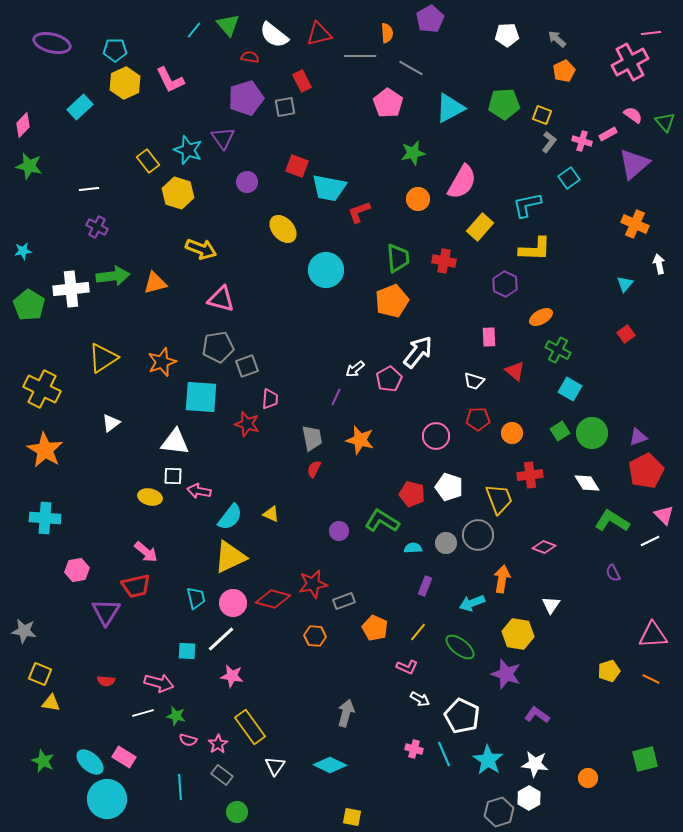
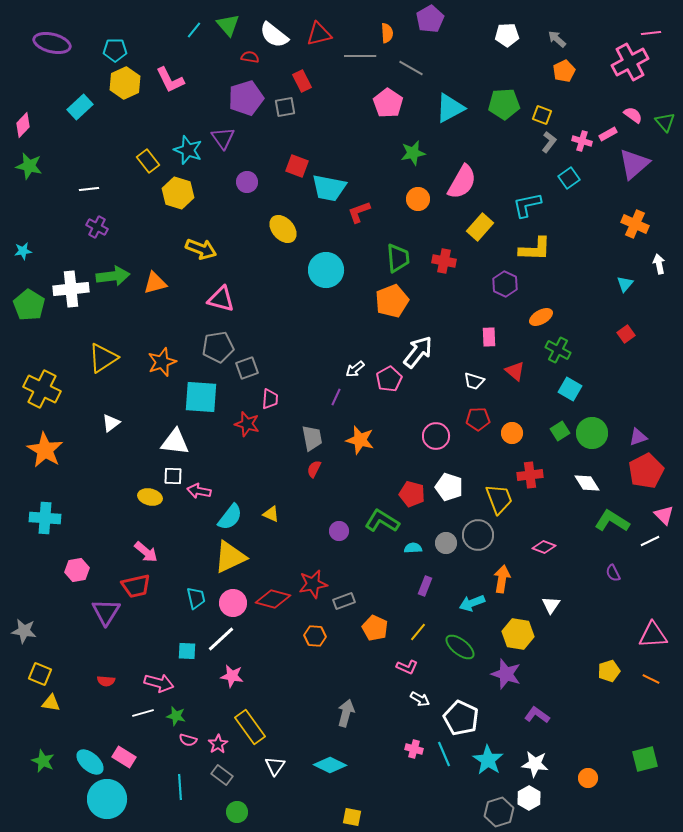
gray square at (247, 366): moved 2 px down
white pentagon at (462, 716): moved 1 px left, 2 px down
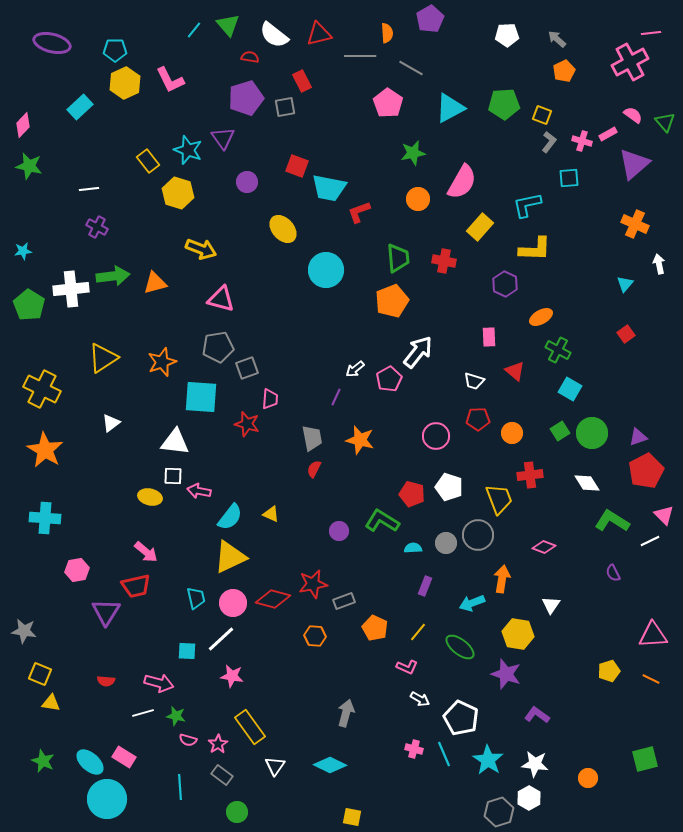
cyan square at (569, 178): rotated 30 degrees clockwise
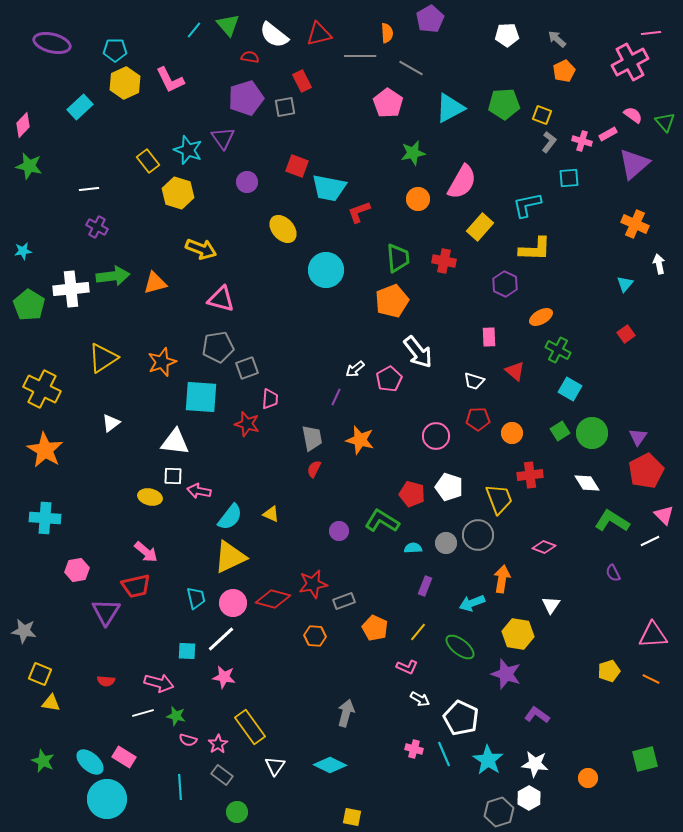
white arrow at (418, 352): rotated 104 degrees clockwise
purple triangle at (638, 437): rotated 36 degrees counterclockwise
pink star at (232, 676): moved 8 px left, 1 px down
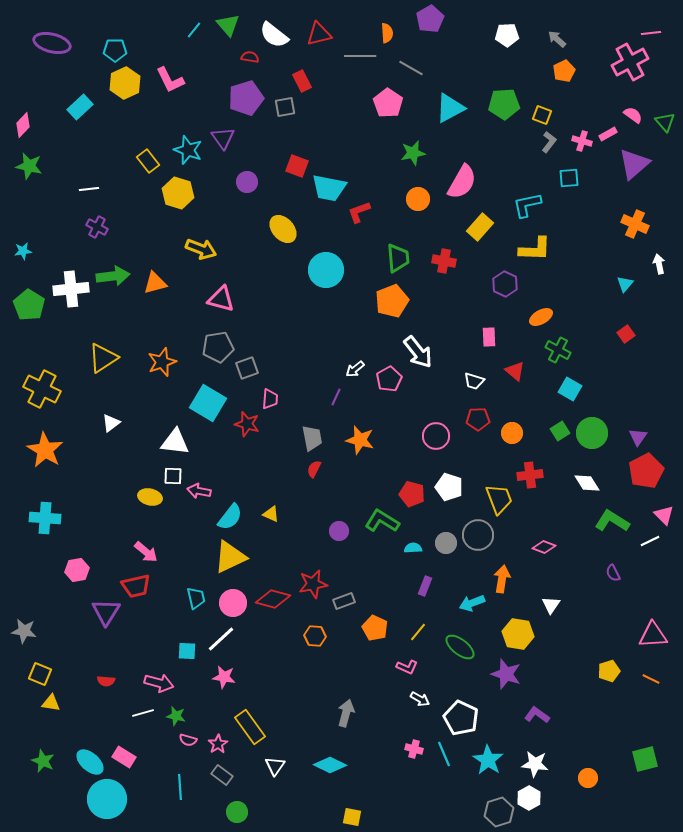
cyan square at (201, 397): moved 7 px right, 6 px down; rotated 27 degrees clockwise
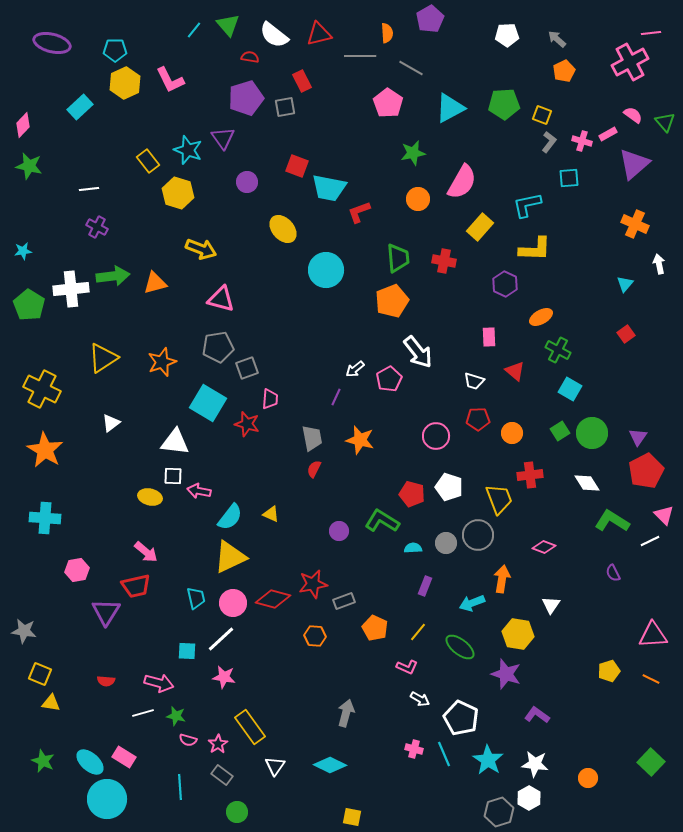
green square at (645, 759): moved 6 px right, 3 px down; rotated 32 degrees counterclockwise
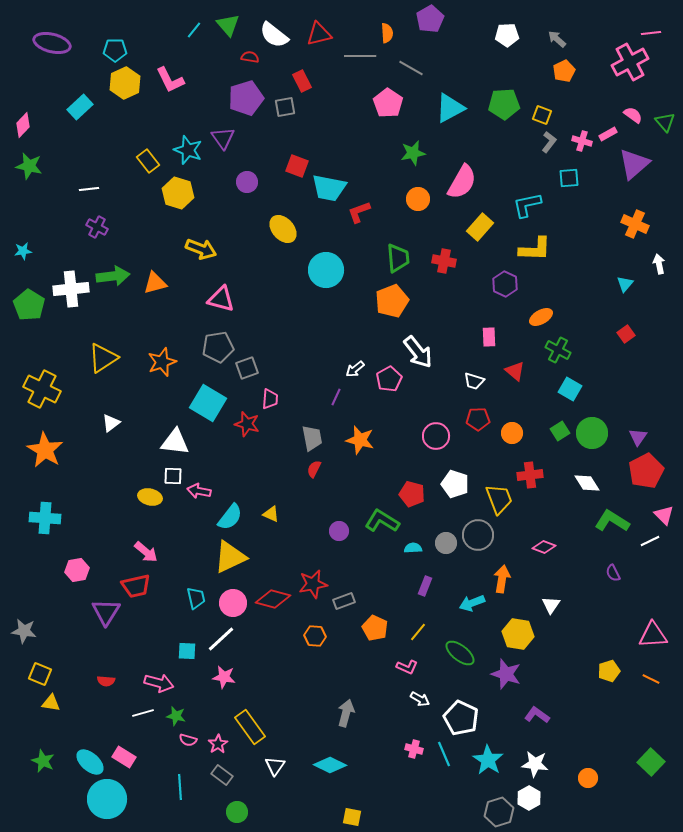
white pentagon at (449, 487): moved 6 px right, 3 px up
green ellipse at (460, 647): moved 6 px down
